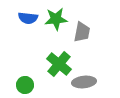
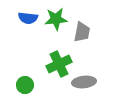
green cross: rotated 25 degrees clockwise
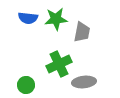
green circle: moved 1 px right
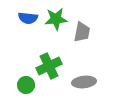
green cross: moved 10 px left, 2 px down
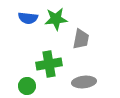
gray trapezoid: moved 1 px left, 7 px down
green cross: moved 2 px up; rotated 15 degrees clockwise
green circle: moved 1 px right, 1 px down
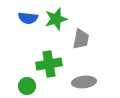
green star: rotated 10 degrees counterclockwise
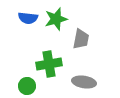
gray ellipse: rotated 15 degrees clockwise
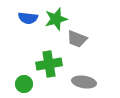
gray trapezoid: moved 4 px left; rotated 100 degrees clockwise
green circle: moved 3 px left, 2 px up
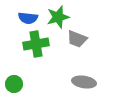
green star: moved 2 px right, 2 px up
green cross: moved 13 px left, 20 px up
green circle: moved 10 px left
